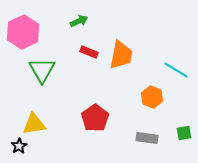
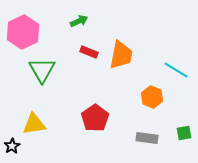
black star: moved 7 px left
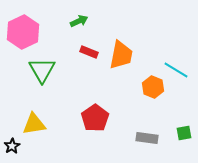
orange hexagon: moved 1 px right, 10 px up
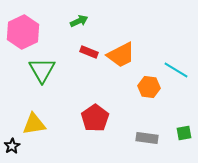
orange trapezoid: rotated 52 degrees clockwise
orange hexagon: moved 4 px left; rotated 15 degrees counterclockwise
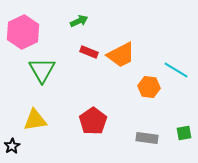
red pentagon: moved 2 px left, 3 px down
yellow triangle: moved 1 px right, 4 px up
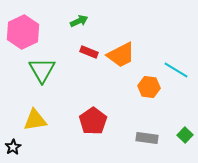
green square: moved 1 px right, 2 px down; rotated 35 degrees counterclockwise
black star: moved 1 px right, 1 px down
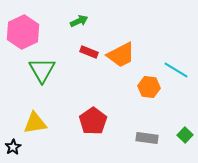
yellow triangle: moved 3 px down
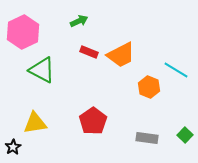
green triangle: rotated 32 degrees counterclockwise
orange hexagon: rotated 15 degrees clockwise
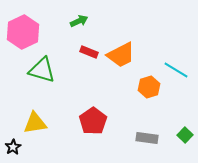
green triangle: rotated 12 degrees counterclockwise
orange hexagon: rotated 20 degrees clockwise
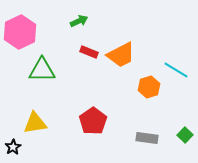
pink hexagon: moved 3 px left
green triangle: rotated 16 degrees counterclockwise
